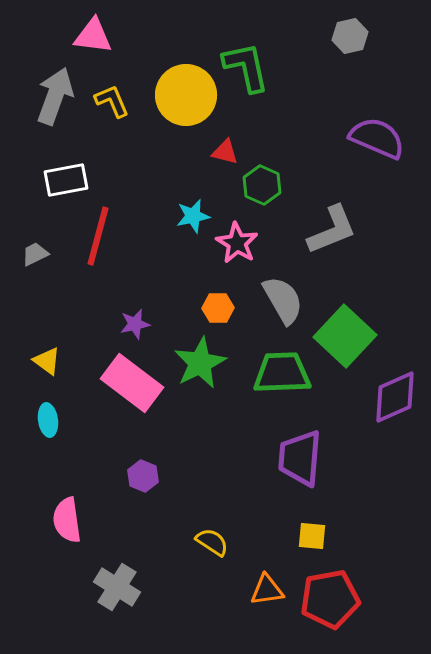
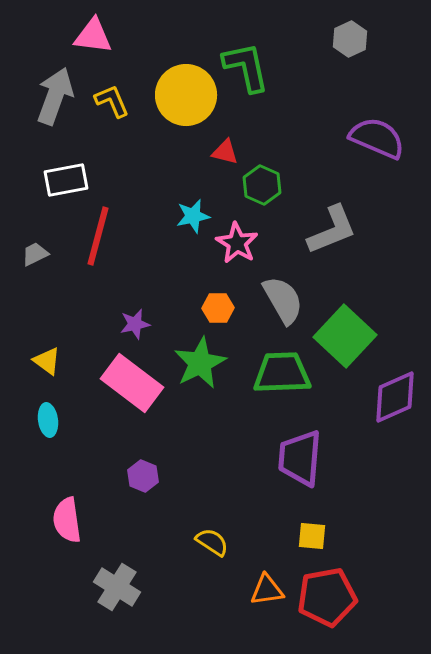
gray hexagon: moved 3 px down; rotated 12 degrees counterclockwise
red pentagon: moved 3 px left, 2 px up
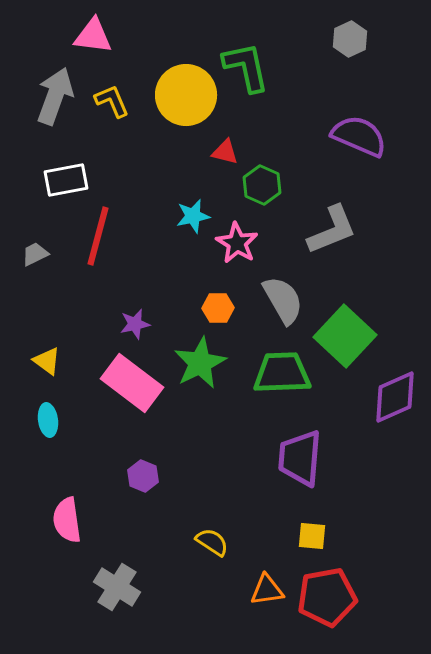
purple semicircle: moved 18 px left, 2 px up
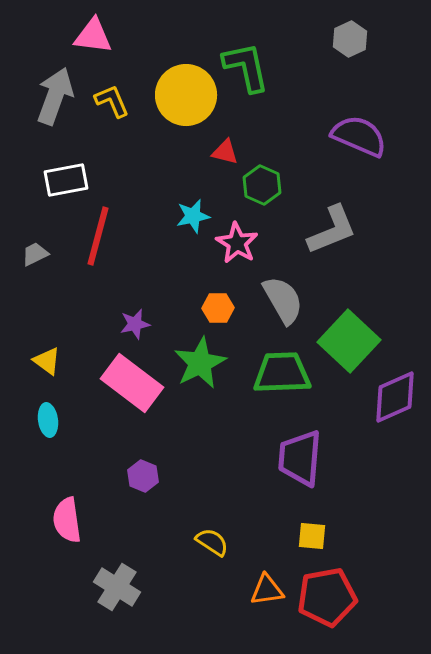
green square: moved 4 px right, 5 px down
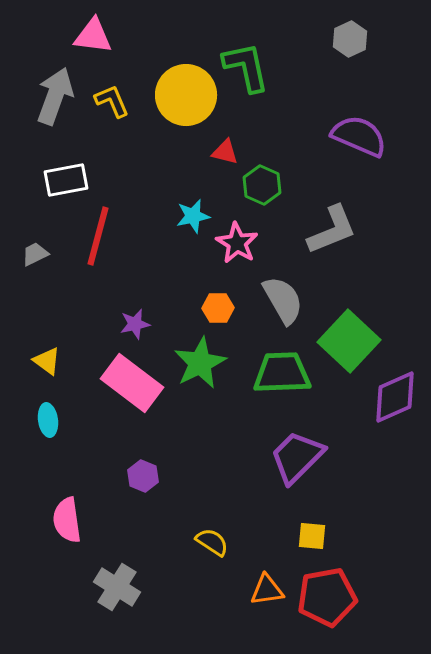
purple trapezoid: moved 3 px left, 1 px up; rotated 40 degrees clockwise
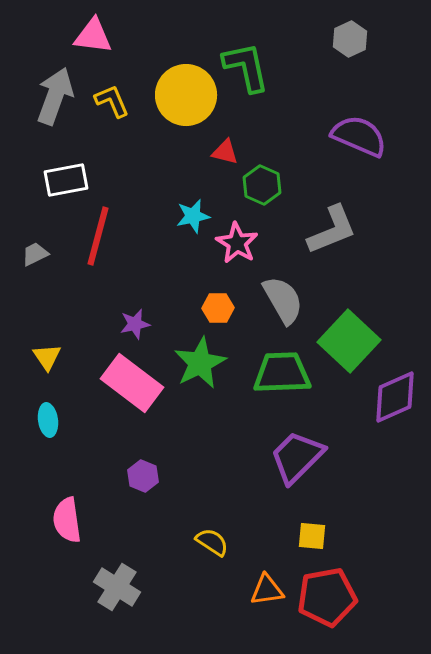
yellow triangle: moved 4 px up; rotated 20 degrees clockwise
